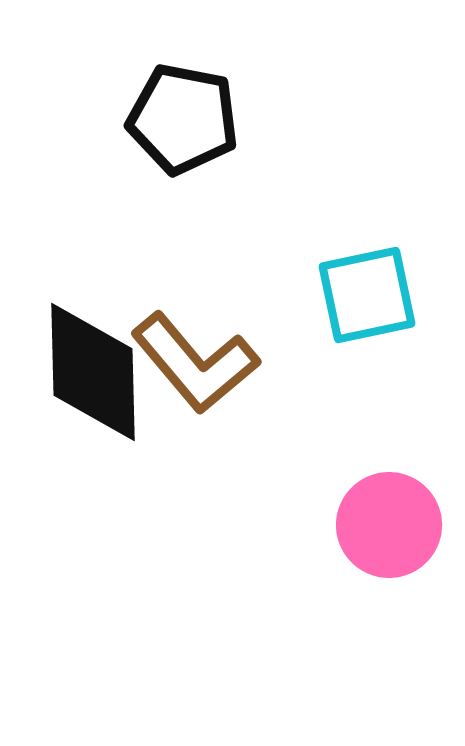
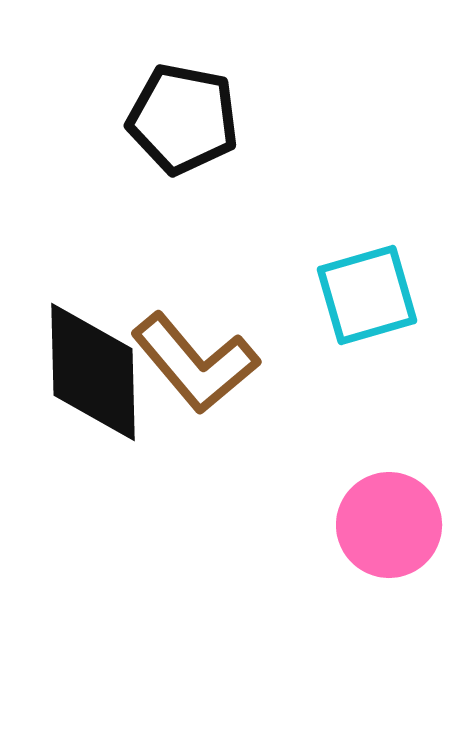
cyan square: rotated 4 degrees counterclockwise
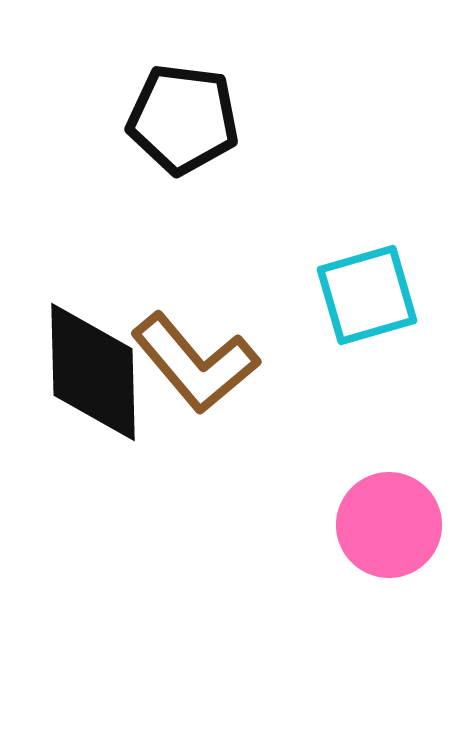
black pentagon: rotated 4 degrees counterclockwise
